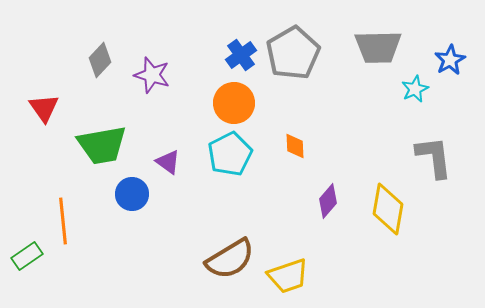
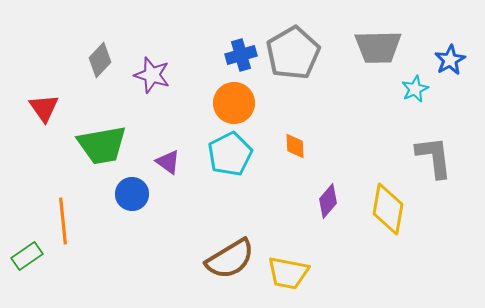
blue cross: rotated 20 degrees clockwise
yellow trapezoid: moved 3 px up; rotated 30 degrees clockwise
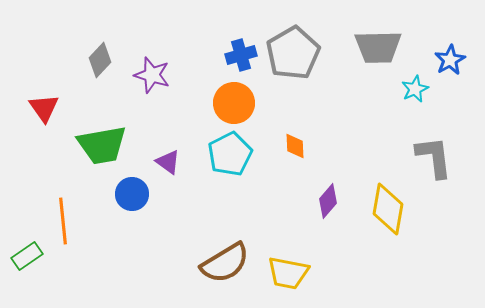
brown semicircle: moved 5 px left, 4 px down
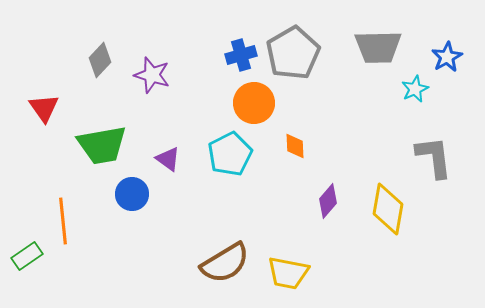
blue star: moved 3 px left, 3 px up
orange circle: moved 20 px right
purple triangle: moved 3 px up
